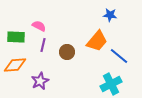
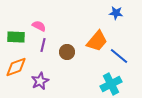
blue star: moved 6 px right, 2 px up
orange diamond: moved 1 px right, 2 px down; rotated 15 degrees counterclockwise
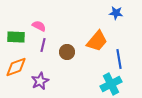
blue line: moved 3 px down; rotated 42 degrees clockwise
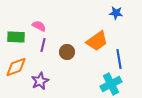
orange trapezoid: rotated 15 degrees clockwise
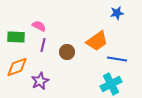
blue star: moved 1 px right; rotated 16 degrees counterclockwise
blue line: moved 2 px left; rotated 72 degrees counterclockwise
orange diamond: moved 1 px right
